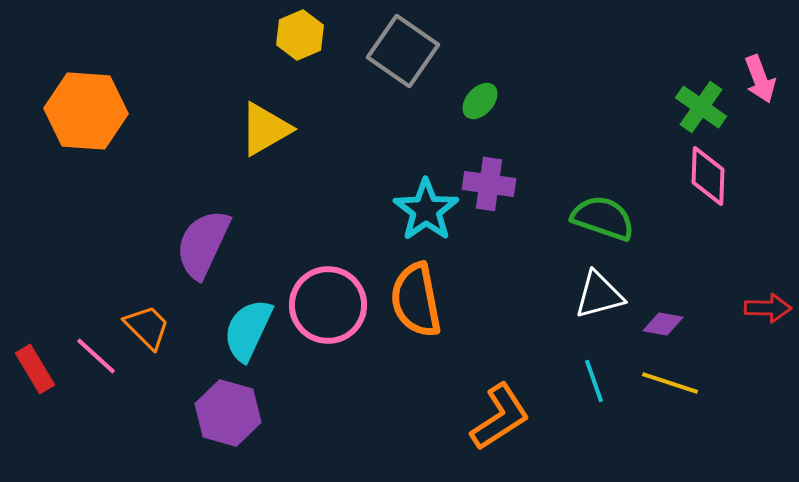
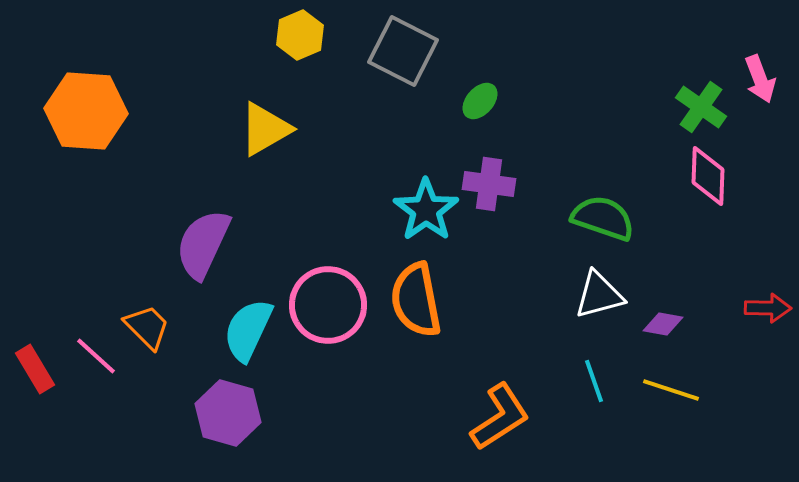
gray square: rotated 8 degrees counterclockwise
yellow line: moved 1 px right, 7 px down
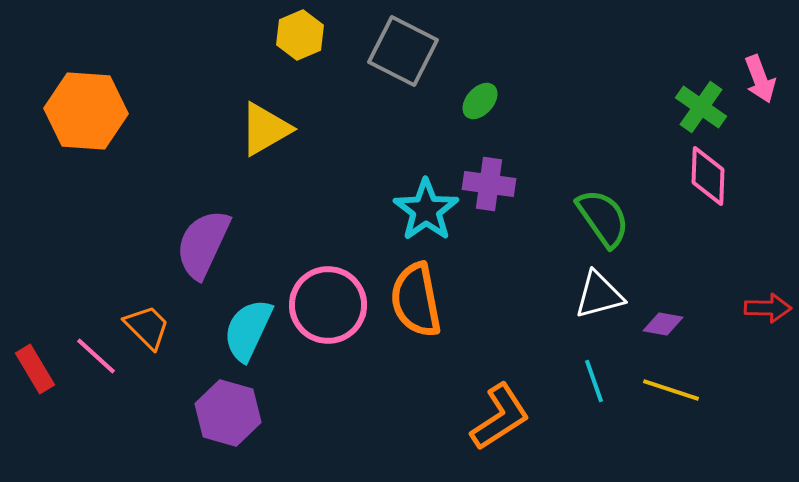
green semicircle: rotated 36 degrees clockwise
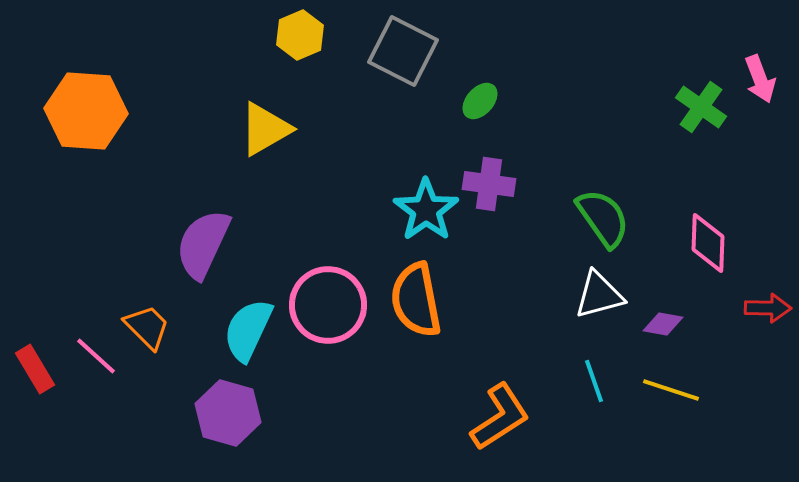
pink diamond: moved 67 px down
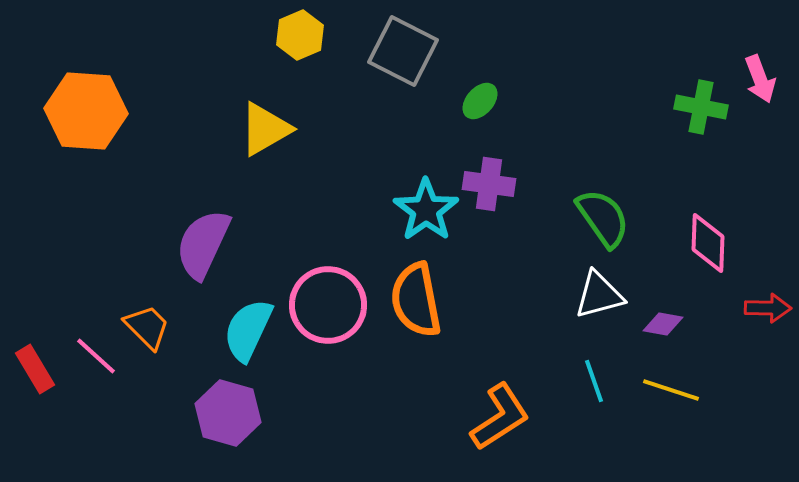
green cross: rotated 24 degrees counterclockwise
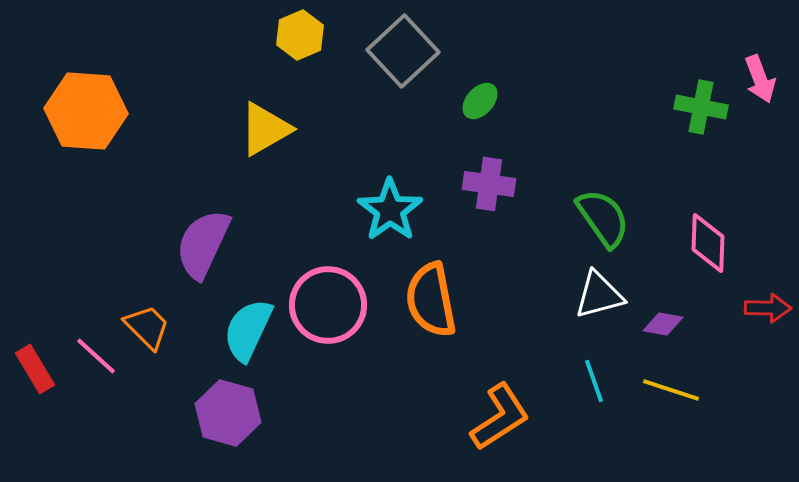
gray square: rotated 20 degrees clockwise
cyan star: moved 36 px left
orange semicircle: moved 15 px right
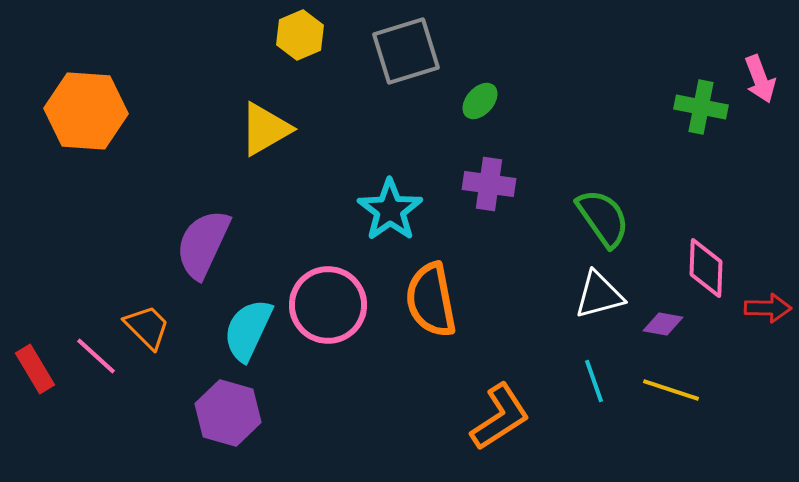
gray square: moved 3 px right; rotated 26 degrees clockwise
pink diamond: moved 2 px left, 25 px down
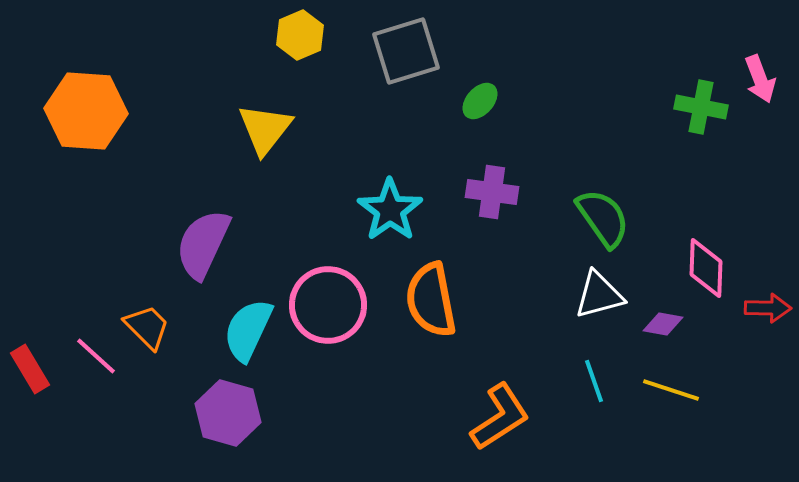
yellow triangle: rotated 22 degrees counterclockwise
purple cross: moved 3 px right, 8 px down
red rectangle: moved 5 px left
